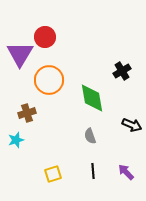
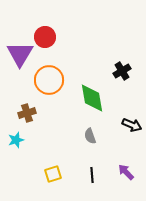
black line: moved 1 px left, 4 px down
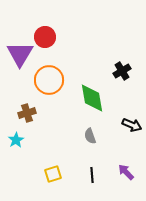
cyan star: rotated 14 degrees counterclockwise
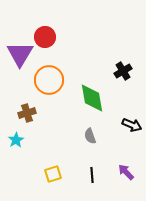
black cross: moved 1 px right
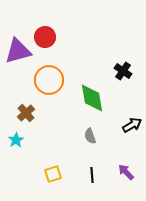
purple triangle: moved 2 px left, 3 px up; rotated 44 degrees clockwise
black cross: rotated 24 degrees counterclockwise
brown cross: moved 1 px left; rotated 24 degrees counterclockwise
black arrow: rotated 54 degrees counterclockwise
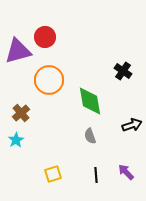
green diamond: moved 2 px left, 3 px down
brown cross: moved 5 px left
black arrow: rotated 12 degrees clockwise
black line: moved 4 px right
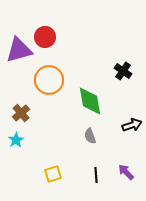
purple triangle: moved 1 px right, 1 px up
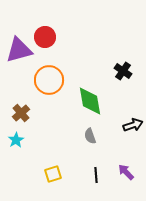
black arrow: moved 1 px right
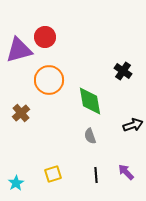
cyan star: moved 43 px down
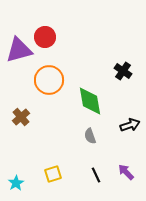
brown cross: moved 4 px down
black arrow: moved 3 px left
black line: rotated 21 degrees counterclockwise
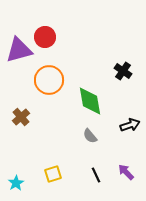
gray semicircle: rotated 21 degrees counterclockwise
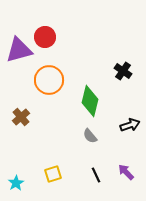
green diamond: rotated 24 degrees clockwise
